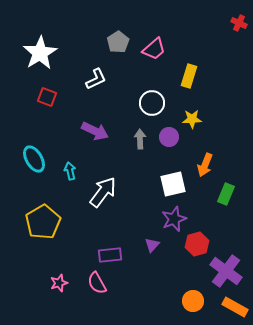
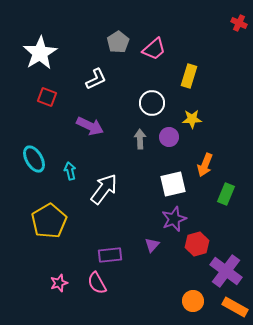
purple arrow: moved 5 px left, 5 px up
white arrow: moved 1 px right, 3 px up
yellow pentagon: moved 6 px right, 1 px up
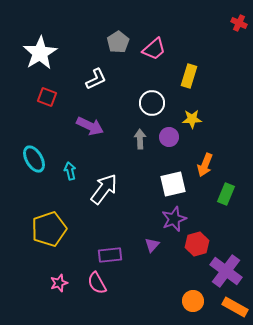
yellow pentagon: moved 8 px down; rotated 12 degrees clockwise
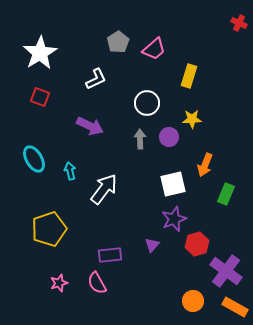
red square: moved 7 px left
white circle: moved 5 px left
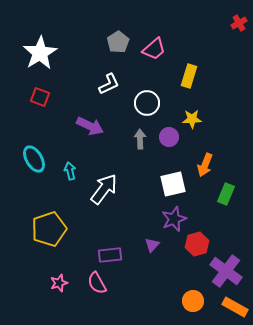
red cross: rotated 35 degrees clockwise
white L-shape: moved 13 px right, 5 px down
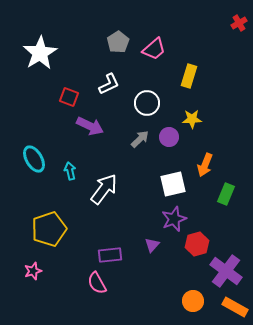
red square: moved 29 px right
gray arrow: rotated 48 degrees clockwise
pink star: moved 26 px left, 12 px up
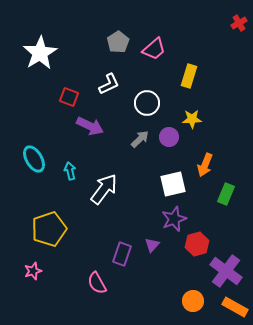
purple rectangle: moved 12 px right, 1 px up; rotated 65 degrees counterclockwise
